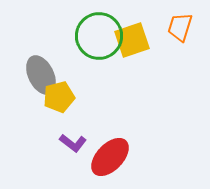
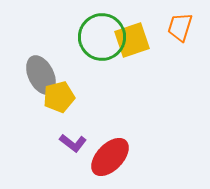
green circle: moved 3 px right, 1 px down
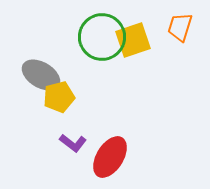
yellow square: moved 1 px right
gray ellipse: rotated 33 degrees counterclockwise
red ellipse: rotated 12 degrees counterclockwise
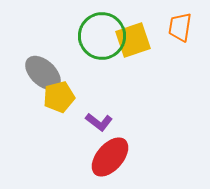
orange trapezoid: rotated 8 degrees counterclockwise
green circle: moved 1 px up
gray ellipse: moved 2 px right, 2 px up; rotated 12 degrees clockwise
purple L-shape: moved 26 px right, 21 px up
red ellipse: rotated 9 degrees clockwise
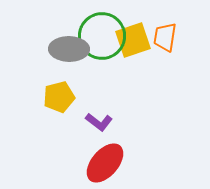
orange trapezoid: moved 15 px left, 10 px down
gray ellipse: moved 26 px right, 24 px up; rotated 42 degrees counterclockwise
red ellipse: moved 5 px left, 6 px down
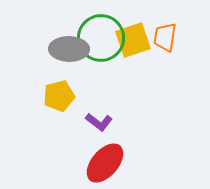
green circle: moved 1 px left, 2 px down
yellow pentagon: moved 1 px up
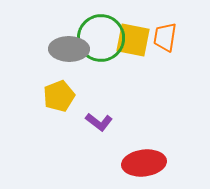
yellow square: rotated 30 degrees clockwise
yellow pentagon: rotated 8 degrees counterclockwise
red ellipse: moved 39 px right; rotated 42 degrees clockwise
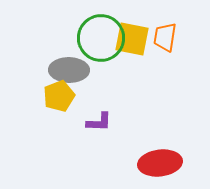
yellow square: moved 1 px left, 1 px up
gray ellipse: moved 21 px down
purple L-shape: rotated 36 degrees counterclockwise
red ellipse: moved 16 px right
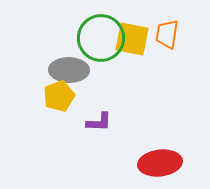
orange trapezoid: moved 2 px right, 3 px up
